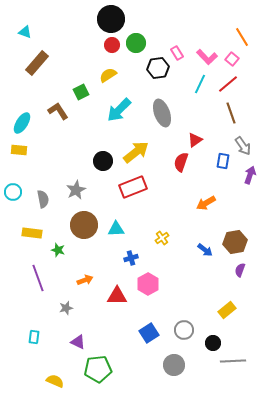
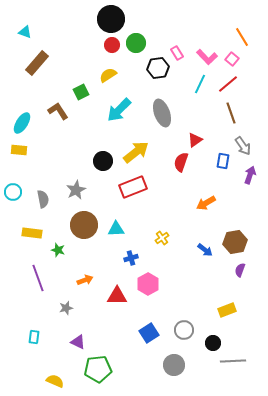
yellow rectangle at (227, 310): rotated 18 degrees clockwise
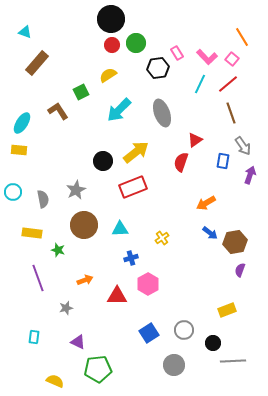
cyan triangle at (116, 229): moved 4 px right
blue arrow at (205, 250): moved 5 px right, 17 px up
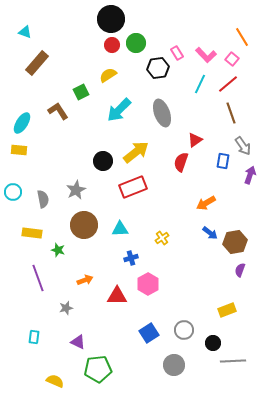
pink L-shape at (207, 57): moved 1 px left, 2 px up
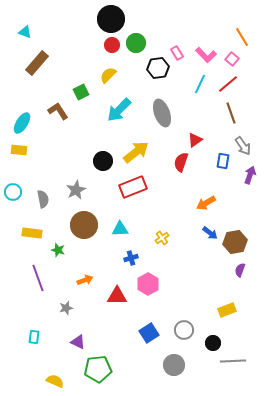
yellow semicircle at (108, 75): rotated 12 degrees counterclockwise
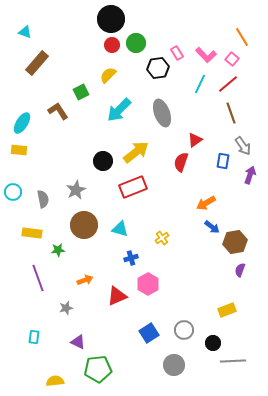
cyan triangle at (120, 229): rotated 18 degrees clockwise
blue arrow at (210, 233): moved 2 px right, 6 px up
green star at (58, 250): rotated 24 degrees counterclockwise
red triangle at (117, 296): rotated 25 degrees counterclockwise
yellow semicircle at (55, 381): rotated 30 degrees counterclockwise
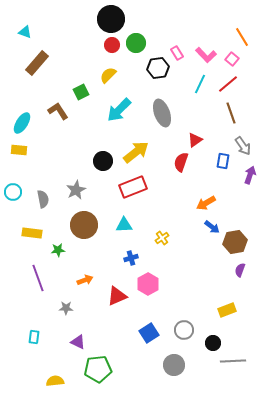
cyan triangle at (120, 229): moved 4 px right, 4 px up; rotated 18 degrees counterclockwise
gray star at (66, 308): rotated 16 degrees clockwise
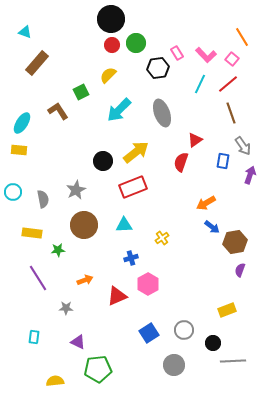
purple line at (38, 278): rotated 12 degrees counterclockwise
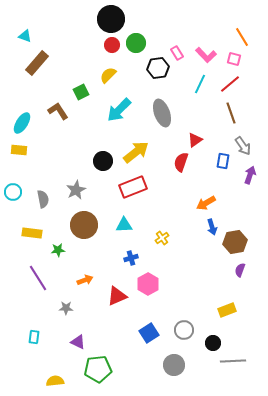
cyan triangle at (25, 32): moved 4 px down
pink square at (232, 59): moved 2 px right; rotated 24 degrees counterclockwise
red line at (228, 84): moved 2 px right
blue arrow at (212, 227): rotated 35 degrees clockwise
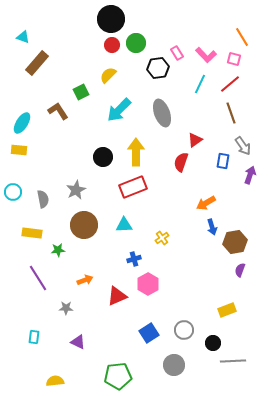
cyan triangle at (25, 36): moved 2 px left, 1 px down
yellow arrow at (136, 152): rotated 52 degrees counterclockwise
black circle at (103, 161): moved 4 px up
blue cross at (131, 258): moved 3 px right, 1 px down
green pentagon at (98, 369): moved 20 px right, 7 px down
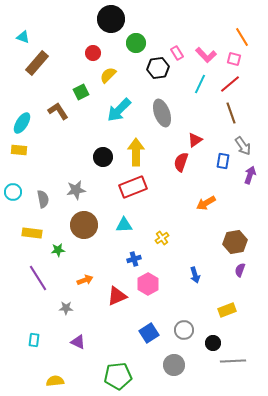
red circle at (112, 45): moved 19 px left, 8 px down
gray star at (76, 190): rotated 18 degrees clockwise
blue arrow at (212, 227): moved 17 px left, 48 px down
cyan rectangle at (34, 337): moved 3 px down
